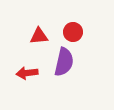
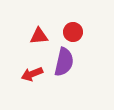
red arrow: moved 5 px right, 1 px down; rotated 15 degrees counterclockwise
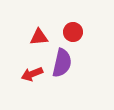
red triangle: moved 1 px down
purple semicircle: moved 2 px left, 1 px down
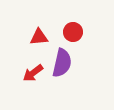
red arrow: moved 1 px right, 1 px up; rotated 15 degrees counterclockwise
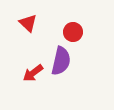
red triangle: moved 11 px left, 14 px up; rotated 48 degrees clockwise
purple semicircle: moved 1 px left, 2 px up
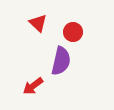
red triangle: moved 10 px right
red arrow: moved 13 px down
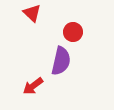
red triangle: moved 6 px left, 10 px up
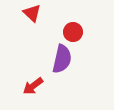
purple semicircle: moved 1 px right, 2 px up
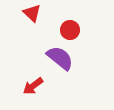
red circle: moved 3 px left, 2 px up
purple semicircle: moved 2 px left, 1 px up; rotated 64 degrees counterclockwise
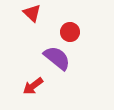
red circle: moved 2 px down
purple semicircle: moved 3 px left
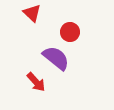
purple semicircle: moved 1 px left
red arrow: moved 3 px right, 4 px up; rotated 95 degrees counterclockwise
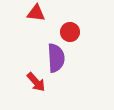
red triangle: moved 4 px right; rotated 36 degrees counterclockwise
purple semicircle: rotated 48 degrees clockwise
